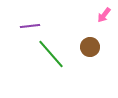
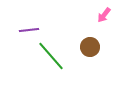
purple line: moved 1 px left, 4 px down
green line: moved 2 px down
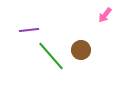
pink arrow: moved 1 px right
brown circle: moved 9 px left, 3 px down
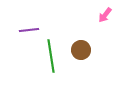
green line: rotated 32 degrees clockwise
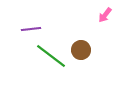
purple line: moved 2 px right, 1 px up
green line: rotated 44 degrees counterclockwise
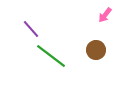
purple line: rotated 54 degrees clockwise
brown circle: moved 15 px right
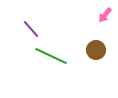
green line: rotated 12 degrees counterclockwise
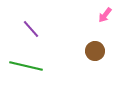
brown circle: moved 1 px left, 1 px down
green line: moved 25 px left, 10 px down; rotated 12 degrees counterclockwise
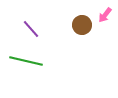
brown circle: moved 13 px left, 26 px up
green line: moved 5 px up
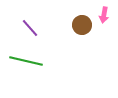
pink arrow: moved 1 px left; rotated 28 degrees counterclockwise
purple line: moved 1 px left, 1 px up
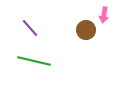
brown circle: moved 4 px right, 5 px down
green line: moved 8 px right
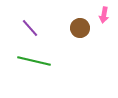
brown circle: moved 6 px left, 2 px up
